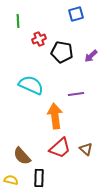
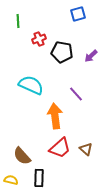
blue square: moved 2 px right
purple line: rotated 56 degrees clockwise
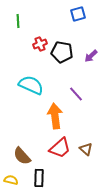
red cross: moved 1 px right, 5 px down
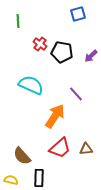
red cross: rotated 32 degrees counterclockwise
orange arrow: rotated 40 degrees clockwise
brown triangle: rotated 48 degrees counterclockwise
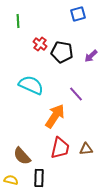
red trapezoid: rotated 35 degrees counterclockwise
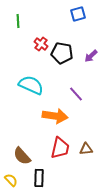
red cross: moved 1 px right
black pentagon: moved 1 px down
orange arrow: rotated 65 degrees clockwise
yellow semicircle: rotated 32 degrees clockwise
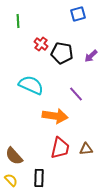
brown semicircle: moved 8 px left
